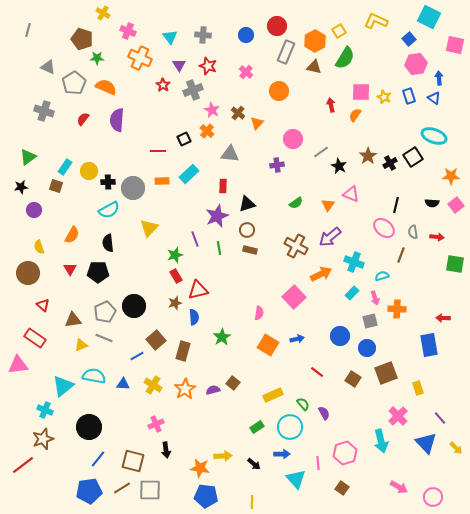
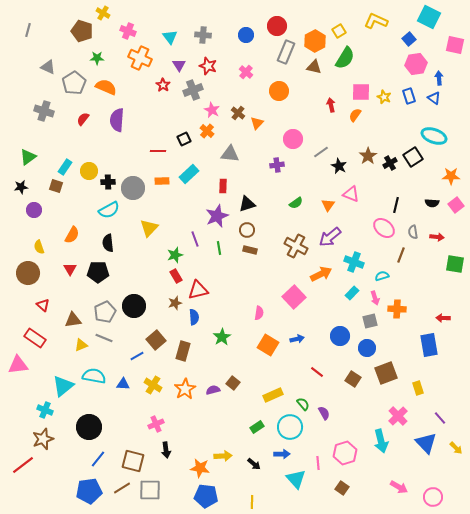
brown pentagon at (82, 39): moved 8 px up
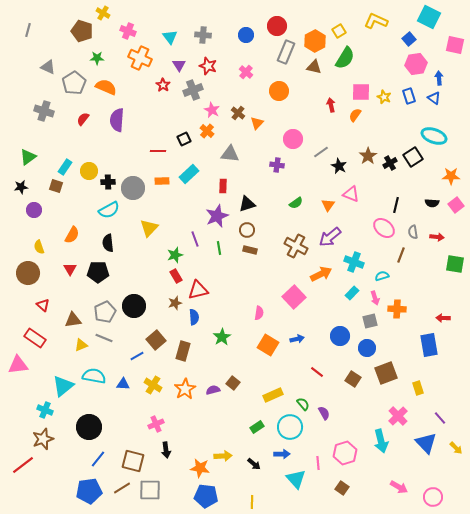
purple cross at (277, 165): rotated 16 degrees clockwise
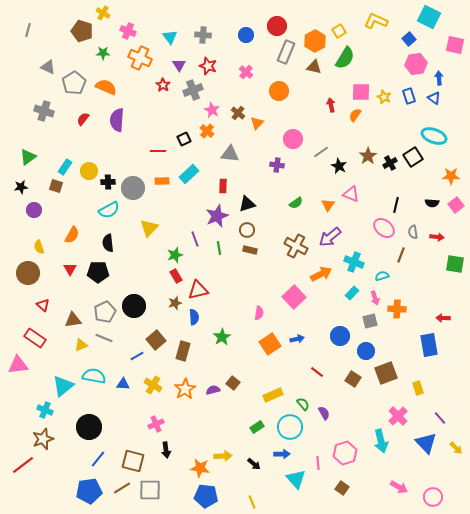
green star at (97, 58): moved 6 px right, 5 px up
orange square at (268, 345): moved 2 px right, 1 px up; rotated 25 degrees clockwise
blue circle at (367, 348): moved 1 px left, 3 px down
yellow line at (252, 502): rotated 24 degrees counterclockwise
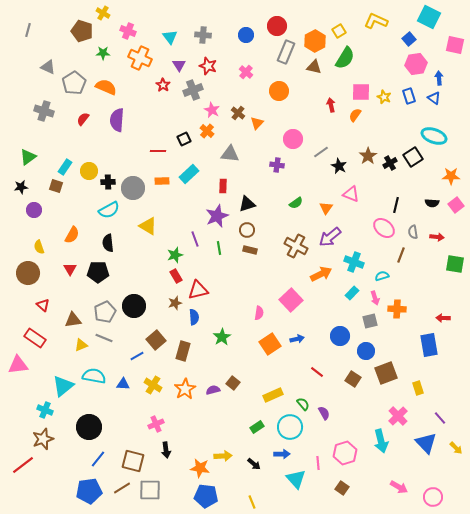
orange triangle at (328, 205): moved 2 px left, 3 px down
yellow triangle at (149, 228): moved 1 px left, 2 px up; rotated 42 degrees counterclockwise
pink square at (294, 297): moved 3 px left, 3 px down
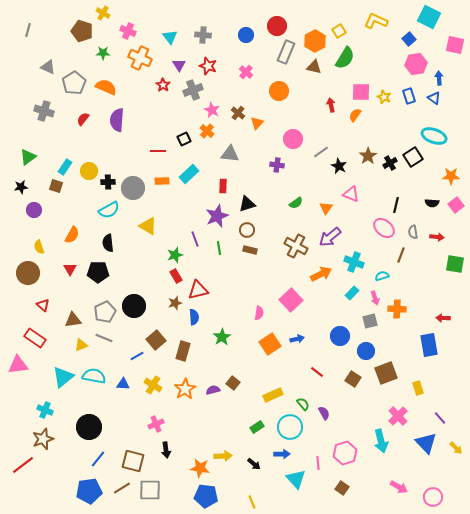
cyan triangle at (63, 386): moved 9 px up
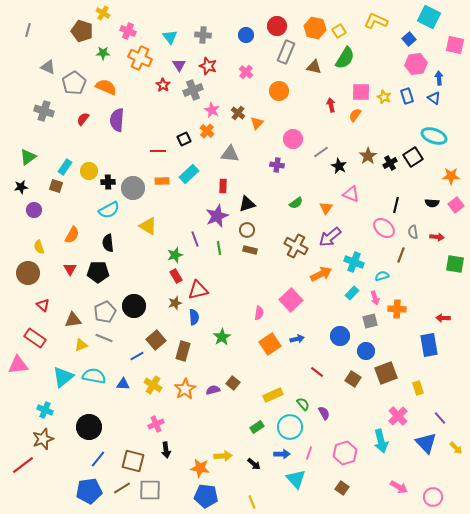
orange hexagon at (315, 41): moved 13 px up; rotated 20 degrees counterclockwise
blue rectangle at (409, 96): moved 2 px left
pink line at (318, 463): moved 9 px left, 10 px up; rotated 24 degrees clockwise
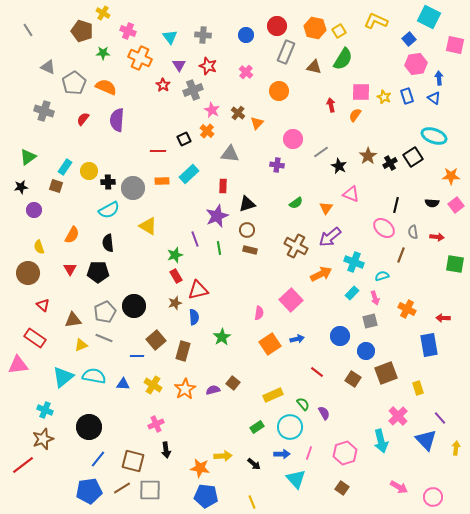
gray line at (28, 30): rotated 48 degrees counterclockwise
green semicircle at (345, 58): moved 2 px left, 1 px down
orange cross at (397, 309): moved 10 px right; rotated 24 degrees clockwise
blue line at (137, 356): rotated 32 degrees clockwise
blue triangle at (426, 443): moved 3 px up
yellow arrow at (456, 448): rotated 128 degrees counterclockwise
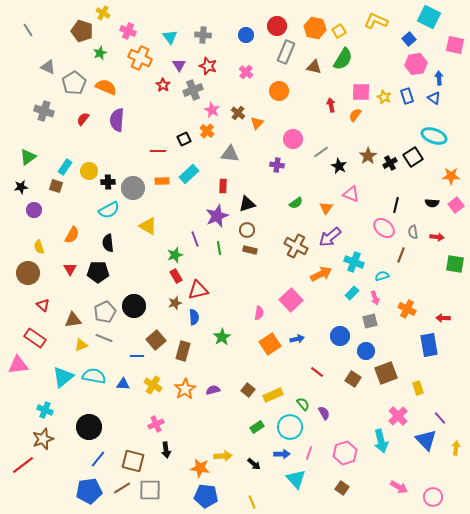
green star at (103, 53): moved 3 px left; rotated 24 degrees counterclockwise
brown square at (233, 383): moved 15 px right, 7 px down
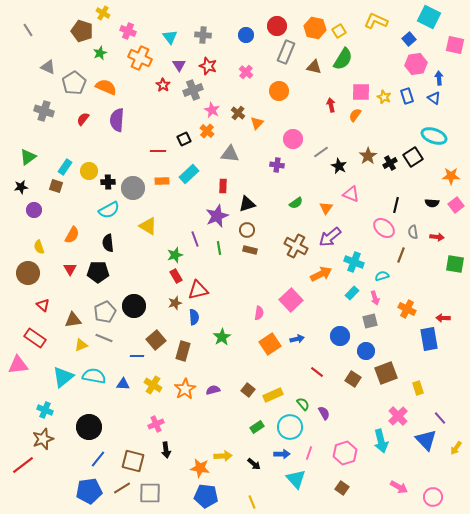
blue rectangle at (429, 345): moved 6 px up
yellow arrow at (456, 448): rotated 152 degrees counterclockwise
gray square at (150, 490): moved 3 px down
